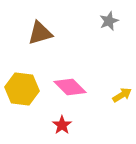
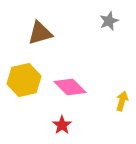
yellow hexagon: moved 2 px right, 9 px up; rotated 20 degrees counterclockwise
yellow arrow: moved 6 px down; rotated 42 degrees counterclockwise
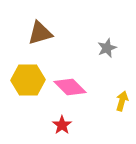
gray star: moved 2 px left, 27 px down
yellow hexagon: moved 4 px right; rotated 12 degrees clockwise
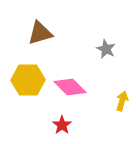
gray star: moved 1 px left, 1 px down; rotated 24 degrees counterclockwise
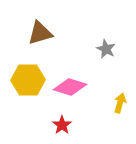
pink diamond: rotated 28 degrees counterclockwise
yellow arrow: moved 2 px left, 2 px down
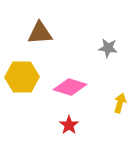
brown triangle: rotated 12 degrees clockwise
gray star: moved 2 px right, 1 px up; rotated 18 degrees counterclockwise
yellow hexagon: moved 6 px left, 3 px up
red star: moved 7 px right
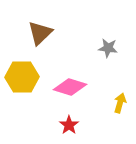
brown triangle: rotated 40 degrees counterclockwise
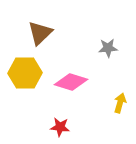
gray star: rotated 12 degrees counterclockwise
yellow hexagon: moved 3 px right, 4 px up
pink diamond: moved 1 px right, 5 px up
red star: moved 9 px left, 2 px down; rotated 30 degrees counterclockwise
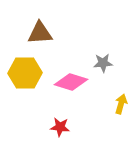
brown triangle: rotated 40 degrees clockwise
gray star: moved 5 px left, 15 px down
yellow arrow: moved 1 px right, 1 px down
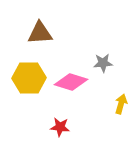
yellow hexagon: moved 4 px right, 5 px down
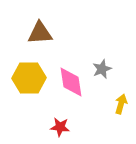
gray star: moved 1 px left, 6 px down; rotated 18 degrees counterclockwise
pink diamond: rotated 64 degrees clockwise
